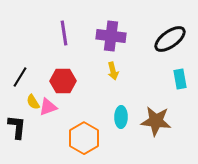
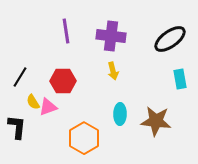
purple line: moved 2 px right, 2 px up
cyan ellipse: moved 1 px left, 3 px up
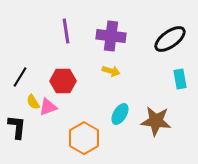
yellow arrow: moved 2 px left; rotated 60 degrees counterclockwise
cyan ellipse: rotated 30 degrees clockwise
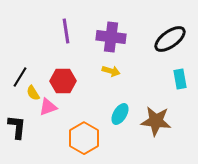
purple cross: moved 1 px down
yellow semicircle: moved 9 px up
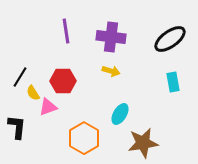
cyan rectangle: moved 7 px left, 3 px down
brown star: moved 13 px left, 22 px down; rotated 16 degrees counterclockwise
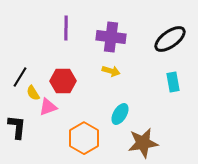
purple line: moved 3 px up; rotated 10 degrees clockwise
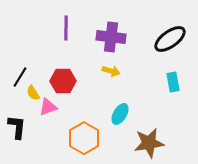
brown star: moved 6 px right
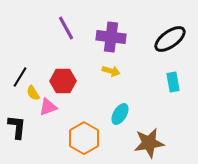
purple line: rotated 30 degrees counterclockwise
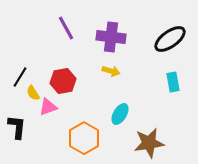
red hexagon: rotated 10 degrees counterclockwise
